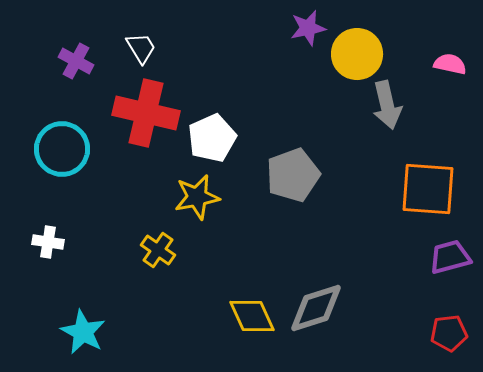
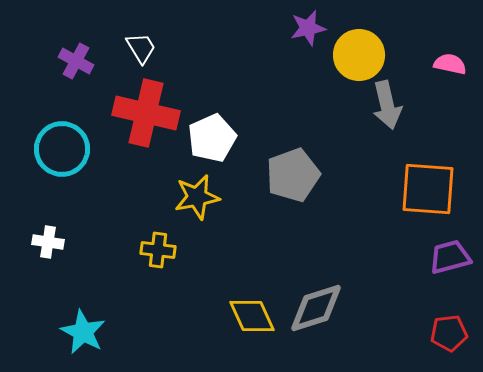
yellow circle: moved 2 px right, 1 px down
yellow cross: rotated 28 degrees counterclockwise
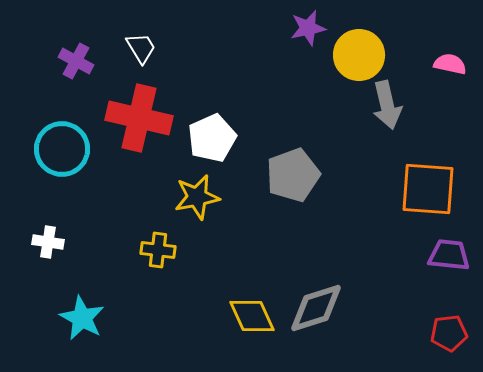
red cross: moved 7 px left, 5 px down
purple trapezoid: moved 1 px left, 2 px up; rotated 21 degrees clockwise
cyan star: moved 1 px left, 14 px up
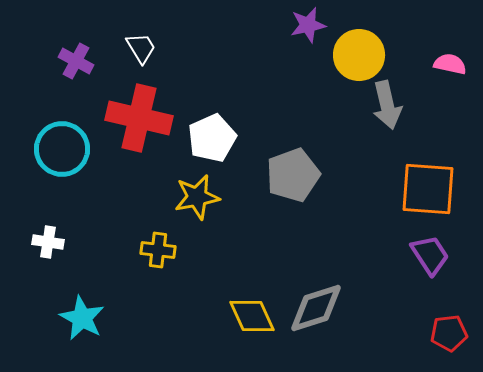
purple star: moved 3 px up
purple trapezoid: moved 19 px left; rotated 51 degrees clockwise
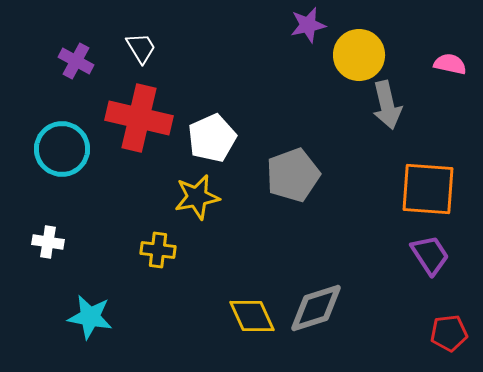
cyan star: moved 8 px right, 1 px up; rotated 18 degrees counterclockwise
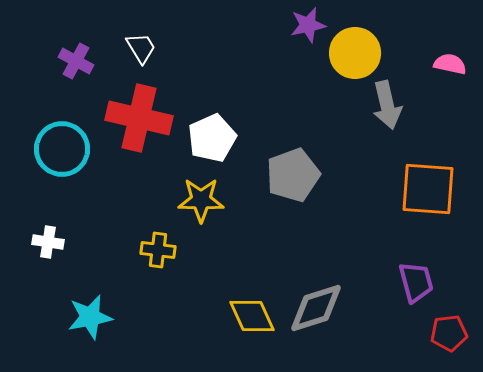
yellow circle: moved 4 px left, 2 px up
yellow star: moved 4 px right, 3 px down; rotated 12 degrees clockwise
purple trapezoid: moved 14 px left, 27 px down; rotated 18 degrees clockwise
cyan star: rotated 21 degrees counterclockwise
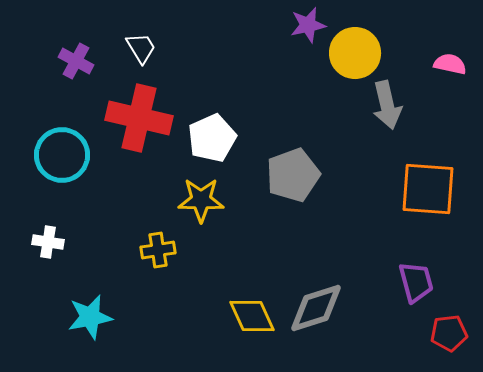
cyan circle: moved 6 px down
yellow cross: rotated 16 degrees counterclockwise
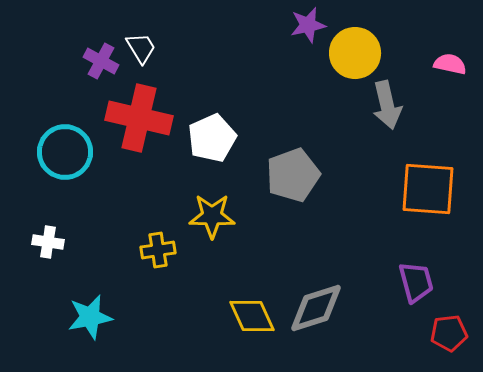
purple cross: moved 25 px right
cyan circle: moved 3 px right, 3 px up
yellow star: moved 11 px right, 16 px down
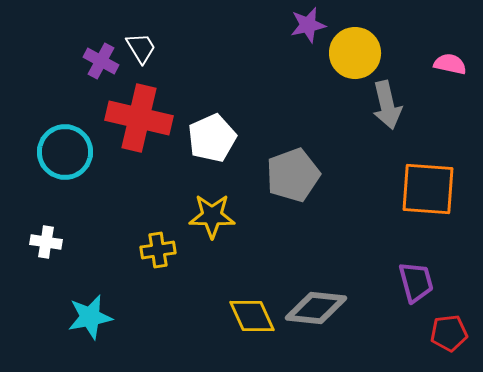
white cross: moved 2 px left
gray diamond: rotated 24 degrees clockwise
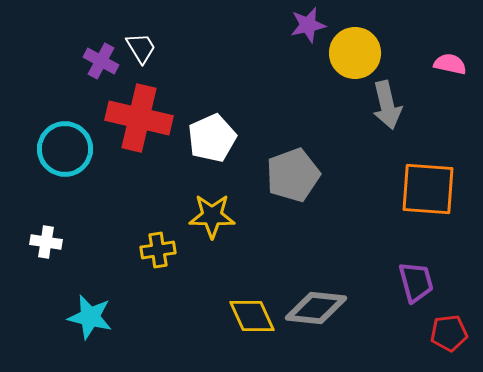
cyan circle: moved 3 px up
cyan star: rotated 24 degrees clockwise
